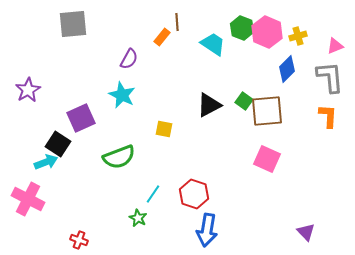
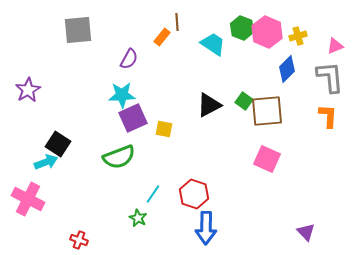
gray square: moved 5 px right, 6 px down
cyan star: rotated 28 degrees counterclockwise
purple square: moved 52 px right
blue arrow: moved 1 px left, 2 px up; rotated 8 degrees counterclockwise
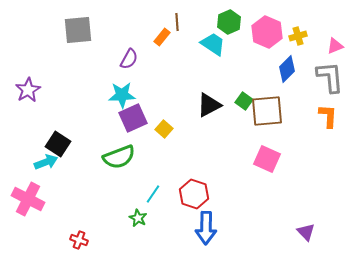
green hexagon: moved 13 px left, 6 px up; rotated 15 degrees clockwise
yellow square: rotated 30 degrees clockwise
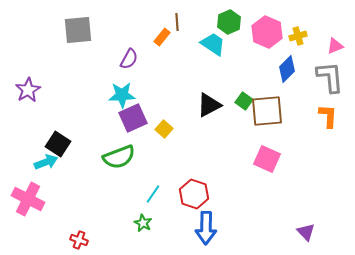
green star: moved 5 px right, 5 px down
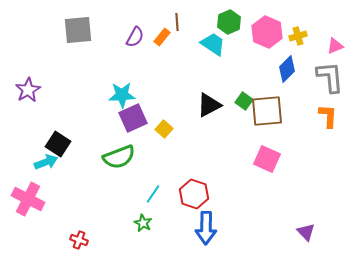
purple semicircle: moved 6 px right, 22 px up
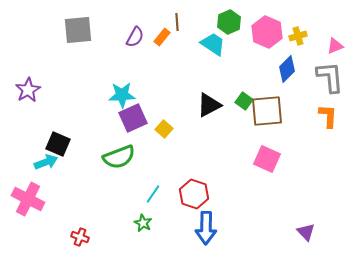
black square: rotated 10 degrees counterclockwise
red cross: moved 1 px right, 3 px up
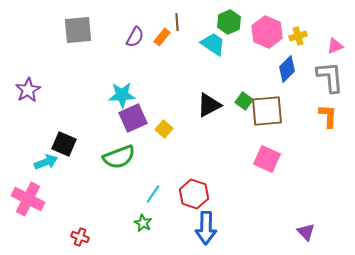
black square: moved 6 px right
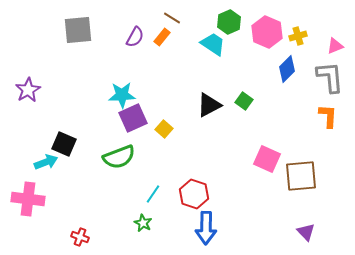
brown line: moved 5 px left, 4 px up; rotated 54 degrees counterclockwise
brown square: moved 34 px right, 65 px down
pink cross: rotated 20 degrees counterclockwise
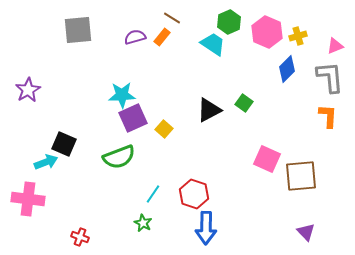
purple semicircle: rotated 135 degrees counterclockwise
green square: moved 2 px down
black triangle: moved 5 px down
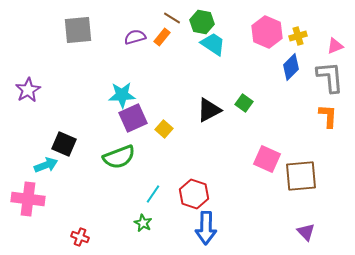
green hexagon: moved 27 px left; rotated 25 degrees counterclockwise
blue diamond: moved 4 px right, 2 px up
cyan arrow: moved 3 px down
